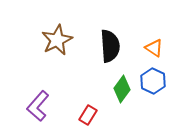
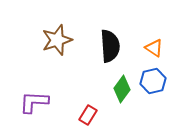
brown star: rotated 8 degrees clockwise
blue hexagon: rotated 20 degrees clockwise
purple L-shape: moved 4 px left, 4 px up; rotated 52 degrees clockwise
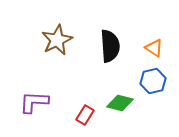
brown star: rotated 8 degrees counterclockwise
green diamond: moved 2 px left, 14 px down; rotated 68 degrees clockwise
red rectangle: moved 3 px left
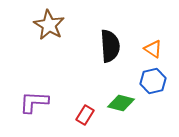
brown star: moved 8 px left, 15 px up; rotated 16 degrees counterclockwise
orange triangle: moved 1 px left, 1 px down
green diamond: moved 1 px right
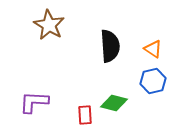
green diamond: moved 7 px left
red rectangle: rotated 36 degrees counterclockwise
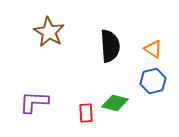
brown star: moved 7 px down
green diamond: moved 1 px right
red rectangle: moved 1 px right, 2 px up
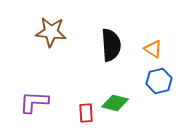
brown star: moved 2 px right; rotated 24 degrees counterclockwise
black semicircle: moved 1 px right, 1 px up
blue hexagon: moved 6 px right
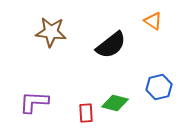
black semicircle: rotated 56 degrees clockwise
orange triangle: moved 28 px up
blue hexagon: moved 6 px down
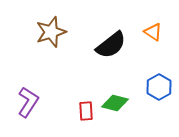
orange triangle: moved 11 px down
brown star: rotated 24 degrees counterclockwise
blue hexagon: rotated 15 degrees counterclockwise
purple L-shape: moved 6 px left; rotated 120 degrees clockwise
red rectangle: moved 2 px up
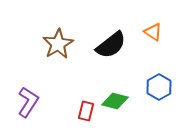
brown star: moved 7 px right, 12 px down; rotated 12 degrees counterclockwise
green diamond: moved 2 px up
red rectangle: rotated 18 degrees clockwise
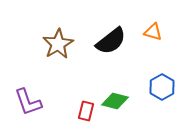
orange triangle: rotated 18 degrees counterclockwise
black semicircle: moved 4 px up
blue hexagon: moved 3 px right
purple L-shape: rotated 128 degrees clockwise
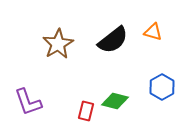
black semicircle: moved 2 px right, 1 px up
